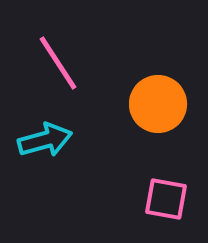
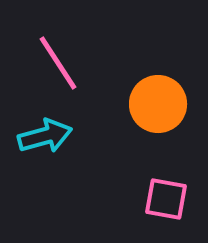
cyan arrow: moved 4 px up
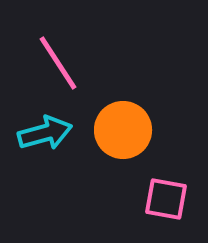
orange circle: moved 35 px left, 26 px down
cyan arrow: moved 3 px up
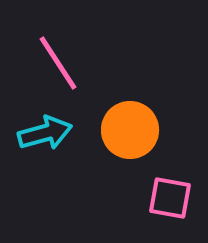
orange circle: moved 7 px right
pink square: moved 4 px right, 1 px up
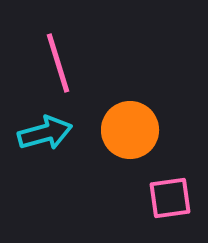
pink line: rotated 16 degrees clockwise
pink square: rotated 18 degrees counterclockwise
